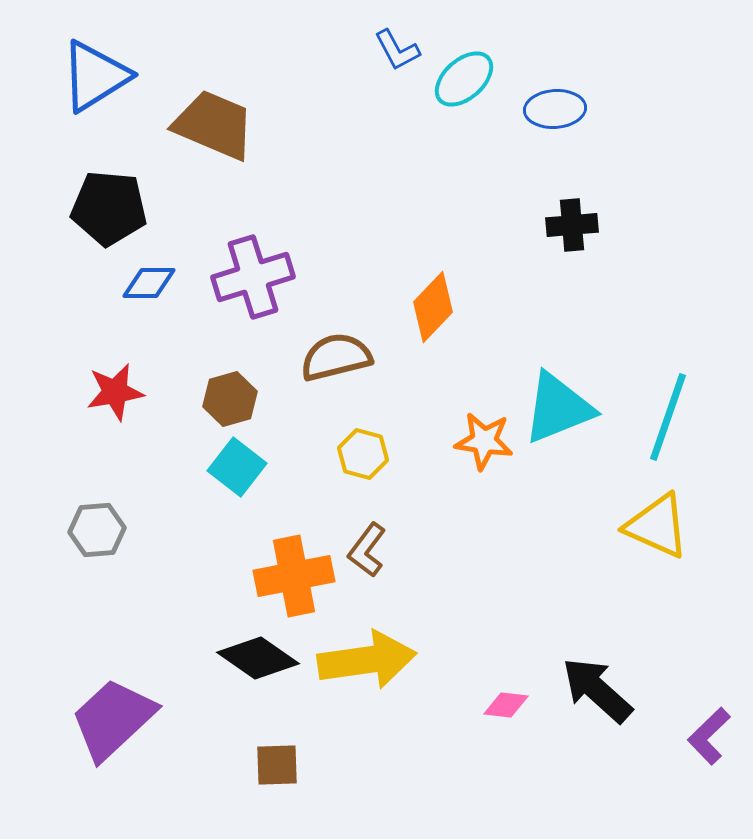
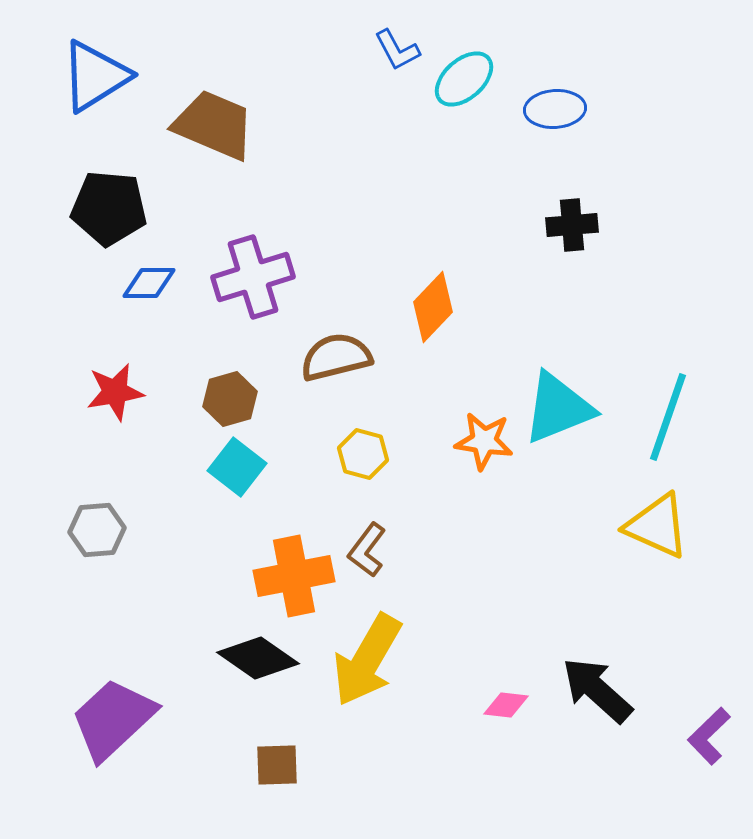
yellow arrow: rotated 128 degrees clockwise
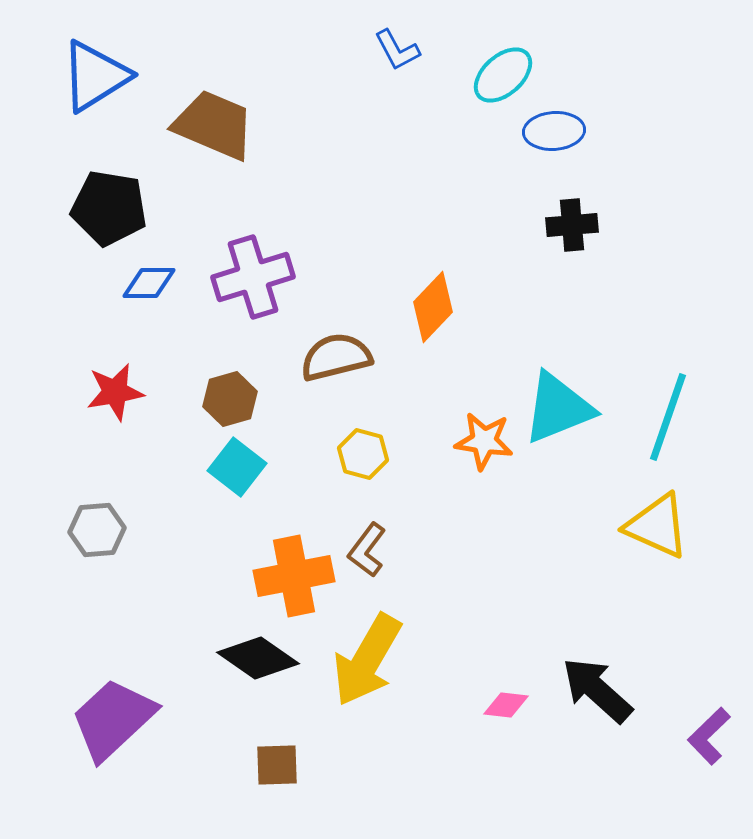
cyan ellipse: moved 39 px right, 4 px up
blue ellipse: moved 1 px left, 22 px down
black pentagon: rotated 4 degrees clockwise
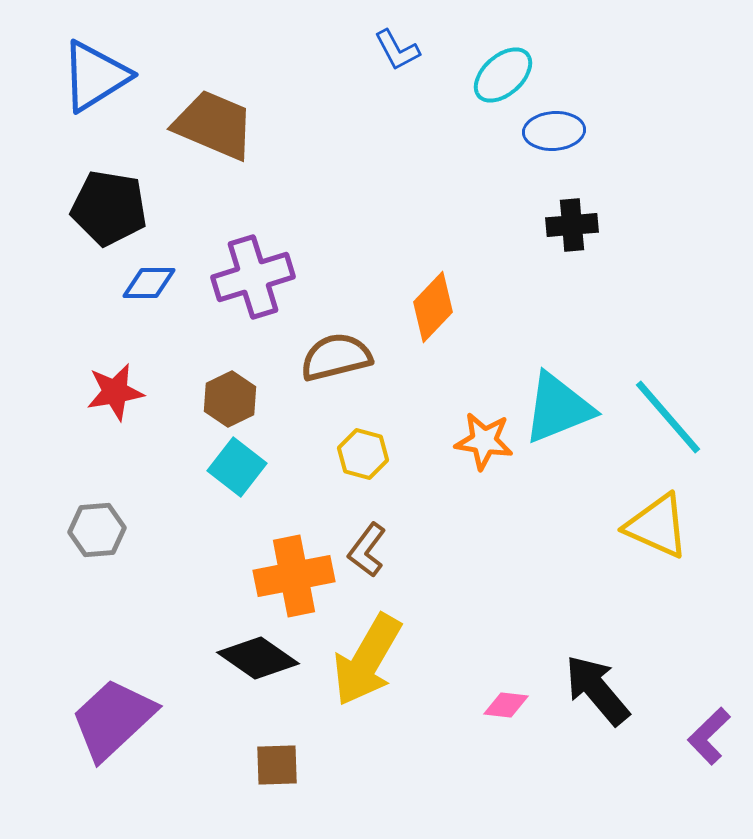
brown hexagon: rotated 10 degrees counterclockwise
cyan line: rotated 60 degrees counterclockwise
black arrow: rotated 8 degrees clockwise
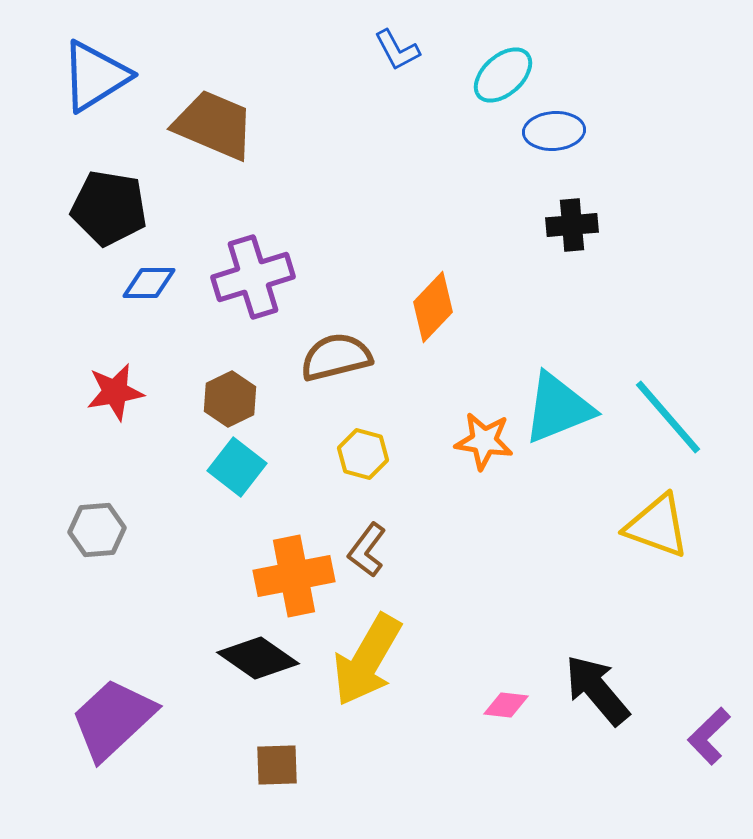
yellow triangle: rotated 4 degrees counterclockwise
